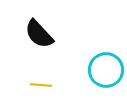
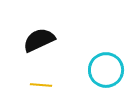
black semicircle: moved 6 px down; rotated 108 degrees clockwise
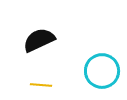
cyan circle: moved 4 px left, 1 px down
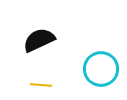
cyan circle: moved 1 px left, 2 px up
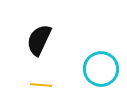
black semicircle: rotated 40 degrees counterclockwise
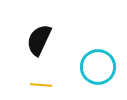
cyan circle: moved 3 px left, 2 px up
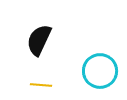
cyan circle: moved 2 px right, 4 px down
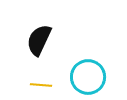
cyan circle: moved 12 px left, 6 px down
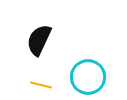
yellow line: rotated 10 degrees clockwise
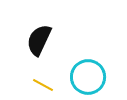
yellow line: moved 2 px right; rotated 15 degrees clockwise
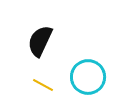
black semicircle: moved 1 px right, 1 px down
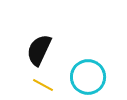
black semicircle: moved 1 px left, 9 px down
